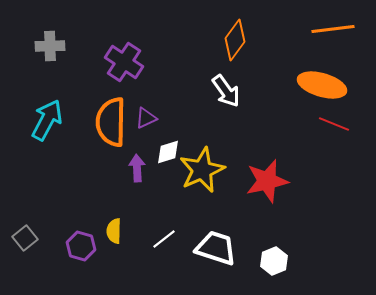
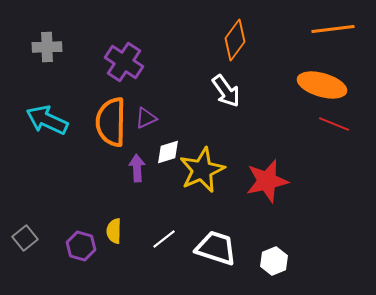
gray cross: moved 3 px left, 1 px down
cyan arrow: rotated 93 degrees counterclockwise
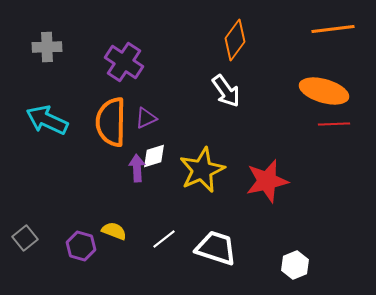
orange ellipse: moved 2 px right, 6 px down
red line: rotated 24 degrees counterclockwise
white diamond: moved 14 px left, 4 px down
yellow semicircle: rotated 110 degrees clockwise
white hexagon: moved 21 px right, 4 px down
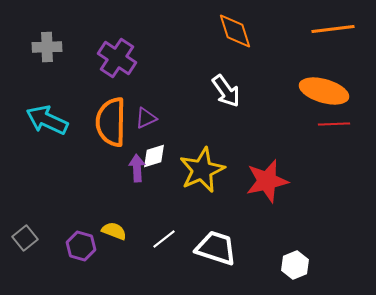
orange diamond: moved 9 px up; rotated 54 degrees counterclockwise
purple cross: moved 7 px left, 4 px up
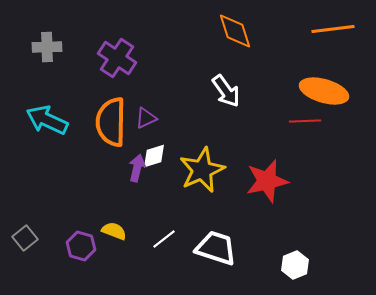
red line: moved 29 px left, 3 px up
purple arrow: rotated 16 degrees clockwise
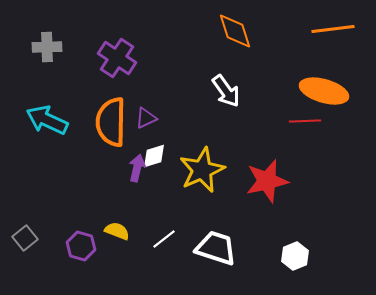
yellow semicircle: moved 3 px right
white hexagon: moved 9 px up
